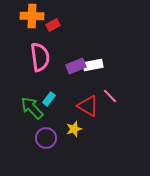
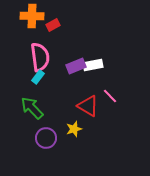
cyan rectangle: moved 11 px left, 22 px up
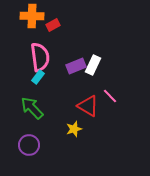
white rectangle: rotated 54 degrees counterclockwise
purple circle: moved 17 px left, 7 px down
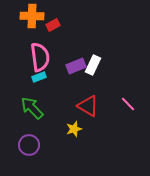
cyan rectangle: moved 1 px right; rotated 32 degrees clockwise
pink line: moved 18 px right, 8 px down
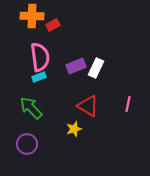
white rectangle: moved 3 px right, 3 px down
pink line: rotated 56 degrees clockwise
green arrow: moved 1 px left
purple circle: moved 2 px left, 1 px up
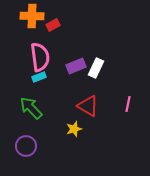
purple circle: moved 1 px left, 2 px down
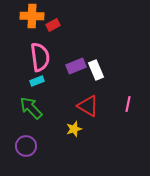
white rectangle: moved 2 px down; rotated 48 degrees counterclockwise
cyan rectangle: moved 2 px left, 4 px down
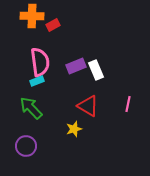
pink semicircle: moved 5 px down
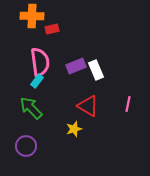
red rectangle: moved 1 px left, 4 px down; rotated 16 degrees clockwise
cyan rectangle: rotated 32 degrees counterclockwise
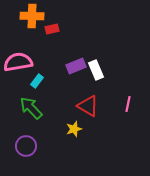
pink semicircle: moved 22 px left; rotated 92 degrees counterclockwise
